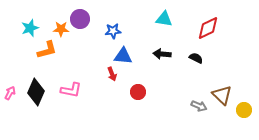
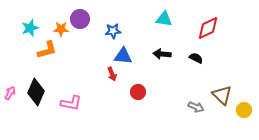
pink L-shape: moved 13 px down
gray arrow: moved 3 px left, 1 px down
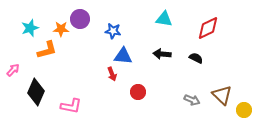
blue star: rotated 14 degrees clockwise
pink arrow: moved 3 px right, 23 px up; rotated 16 degrees clockwise
pink L-shape: moved 3 px down
gray arrow: moved 4 px left, 7 px up
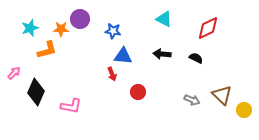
cyan triangle: rotated 18 degrees clockwise
pink arrow: moved 1 px right, 3 px down
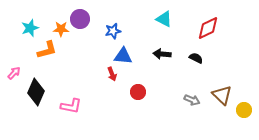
blue star: rotated 21 degrees counterclockwise
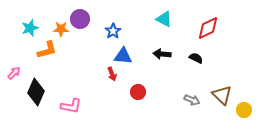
blue star: rotated 21 degrees counterclockwise
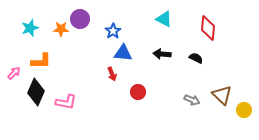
red diamond: rotated 60 degrees counterclockwise
orange L-shape: moved 6 px left, 11 px down; rotated 15 degrees clockwise
blue triangle: moved 3 px up
pink L-shape: moved 5 px left, 4 px up
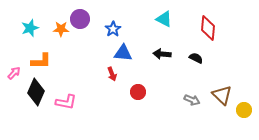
blue star: moved 2 px up
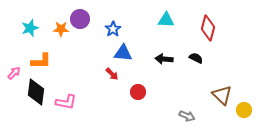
cyan triangle: moved 2 px right, 1 px down; rotated 24 degrees counterclockwise
red diamond: rotated 10 degrees clockwise
black arrow: moved 2 px right, 5 px down
red arrow: rotated 24 degrees counterclockwise
black diamond: rotated 16 degrees counterclockwise
gray arrow: moved 5 px left, 16 px down
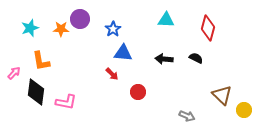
orange L-shape: rotated 80 degrees clockwise
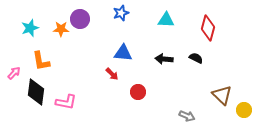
blue star: moved 8 px right, 16 px up; rotated 14 degrees clockwise
